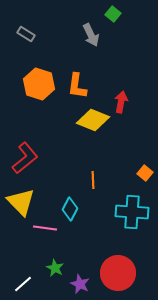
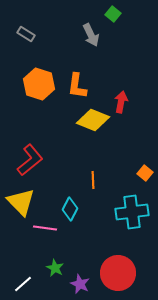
red L-shape: moved 5 px right, 2 px down
cyan cross: rotated 12 degrees counterclockwise
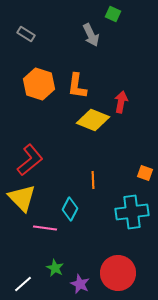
green square: rotated 14 degrees counterclockwise
orange square: rotated 21 degrees counterclockwise
yellow triangle: moved 1 px right, 4 px up
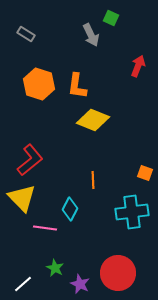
green square: moved 2 px left, 4 px down
red arrow: moved 17 px right, 36 px up; rotated 10 degrees clockwise
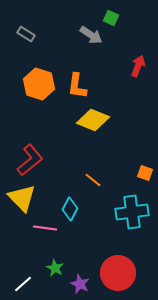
gray arrow: rotated 30 degrees counterclockwise
orange line: rotated 48 degrees counterclockwise
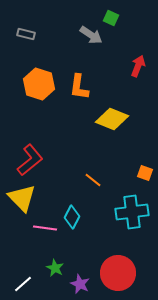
gray rectangle: rotated 18 degrees counterclockwise
orange L-shape: moved 2 px right, 1 px down
yellow diamond: moved 19 px right, 1 px up
cyan diamond: moved 2 px right, 8 px down
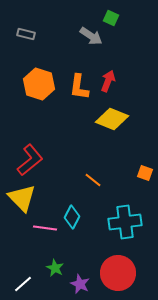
gray arrow: moved 1 px down
red arrow: moved 30 px left, 15 px down
cyan cross: moved 7 px left, 10 px down
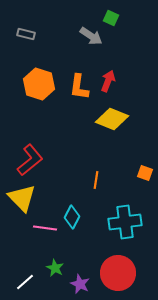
orange line: moved 3 px right; rotated 60 degrees clockwise
white line: moved 2 px right, 2 px up
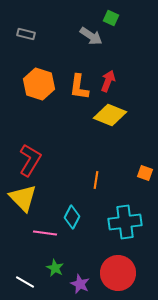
yellow diamond: moved 2 px left, 4 px up
red L-shape: rotated 20 degrees counterclockwise
yellow triangle: moved 1 px right
pink line: moved 5 px down
white line: rotated 72 degrees clockwise
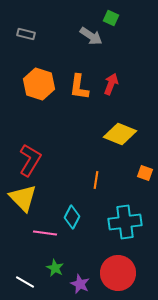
red arrow: moved 3 px right, 3 px down
yellow diamond: moved 10 px right, 19 px down
